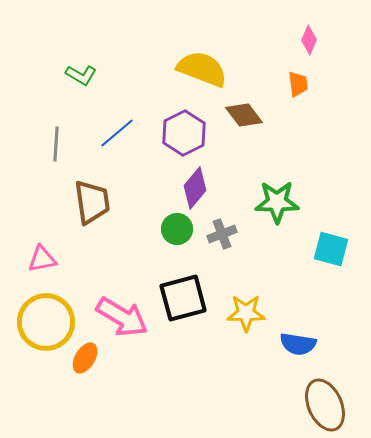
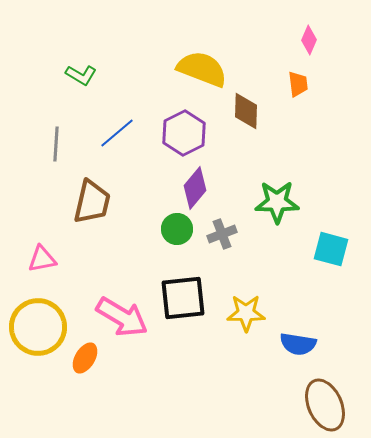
brown diamond: moved 2 px right, 4 px up; rotated 39 degrees clockwise
brown trapezoid: rotated 21 degrees clockwise
black square: rotated 9 degrees clockwise
yellow circle: moved 8 px left, 5 px down
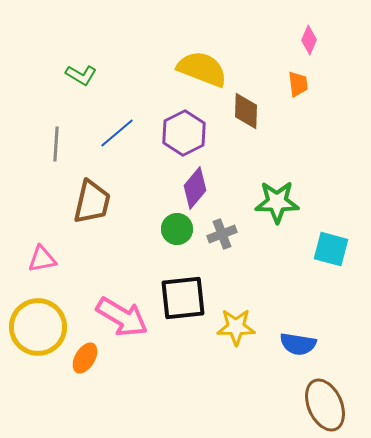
yellow star: moved 10 px left, 14 px down
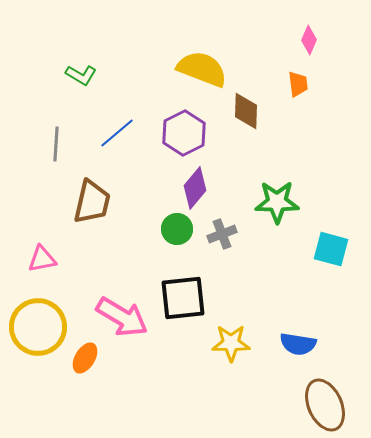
yellow star: moved 5 px left, 16 px down
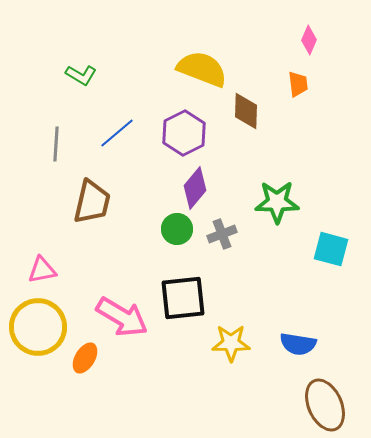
pink triangle: moved 11 px down
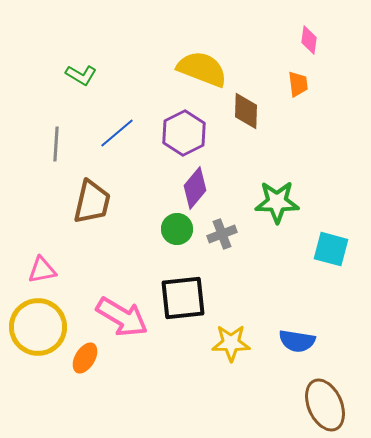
pink diamond: rotated 16 degrees counterclockwise
blue semicircle: moved 1 px left, 3 px up
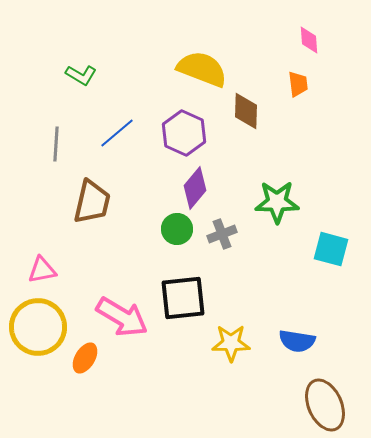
pink diamond: rotated 12 degrees counterclockwise
purple hexagon: rotated 9 degrees counterclockwise
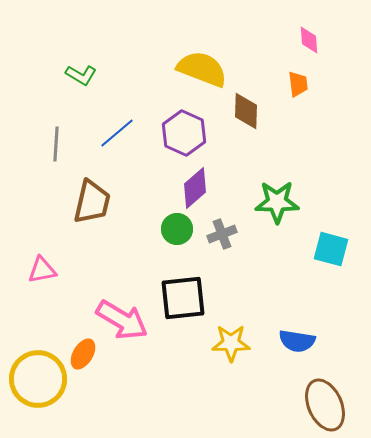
purple diamond: rotated 9 degrees clockwise
pink arrow: moved 3 px down
yellow circle: moved 52 px down
orange ellipse: moved 2 px left, 4 px up
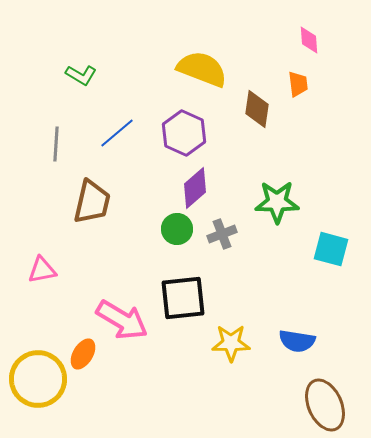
brown diamond: moved 11 px right, 2 px up; rotated 6 degrees clockwise
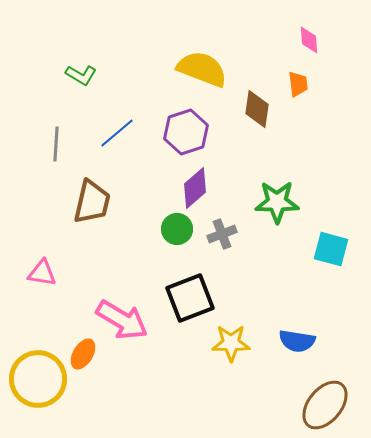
purple hexagon: moved 2 px right, 1 px up; rotated 18 degrees clockwise
pink triangle: moved 3 px down; rotated 20 degrees clockwise
black square: moved 7 px right; rotated 15 degrees counterclockwise
brown ellipse: rotated 63 degrees clockwise
